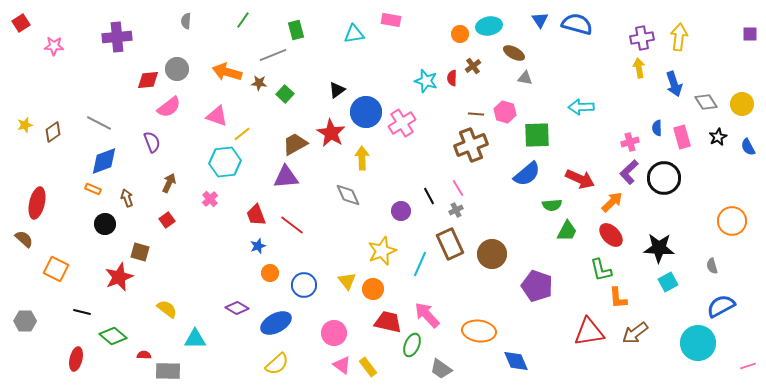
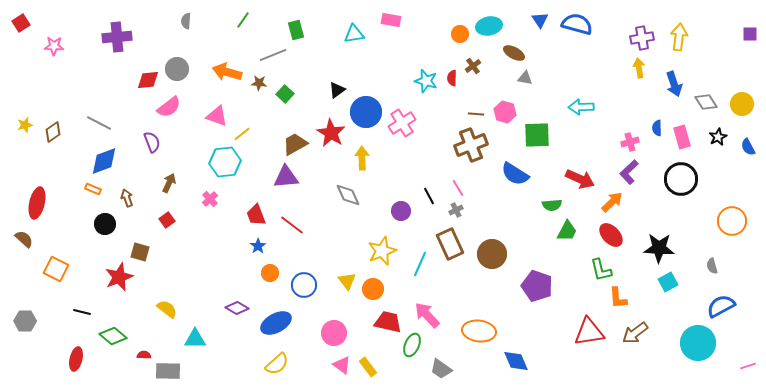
blue semicircle at (527, 174): moved 12 px left; rotated 72 degrees clockwise
black circle at (664, 178): moved 17 px right, 1 px down
blue star at (258, 246): rotated 14 degrees counterclockwise
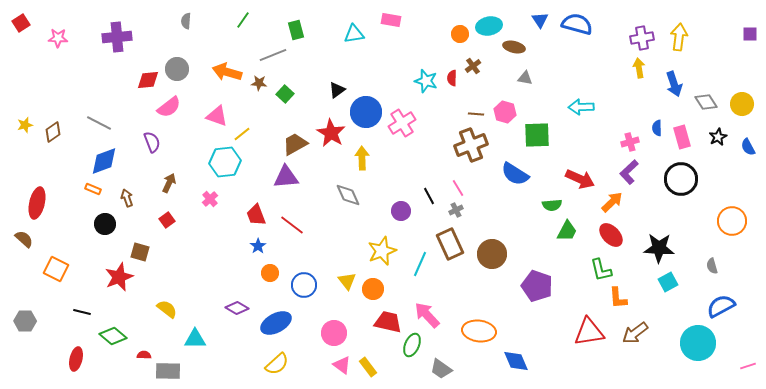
pink star at (54, 46): moved 4 px right, 8 px up
brown ellipse at (514, 53): moved 6 px up; rotated 15 degrees counterclockwise
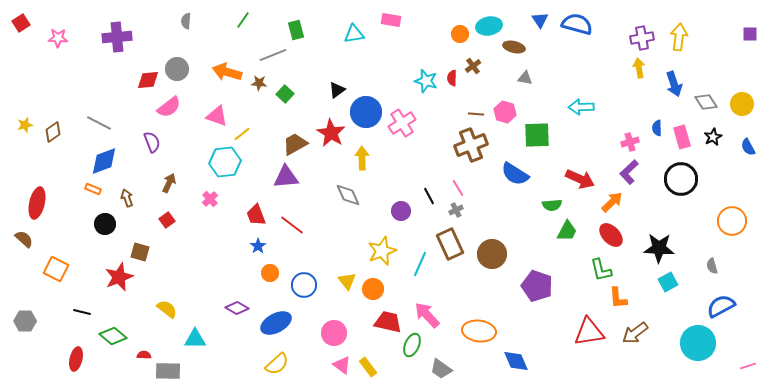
black star at (718, 137): moved 5 px left
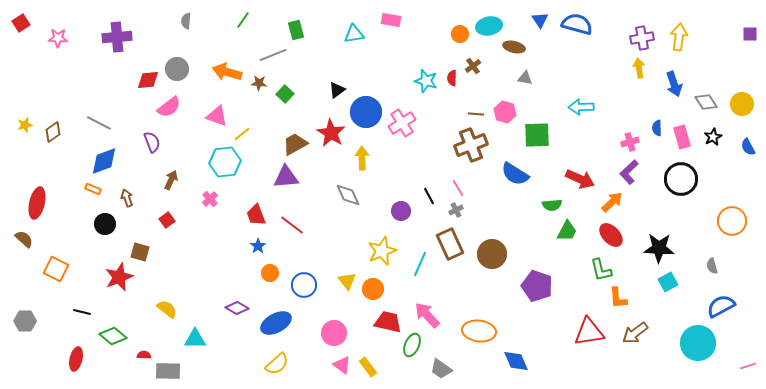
brown arrow at (169, 183): moved 2 px right, 3 px up
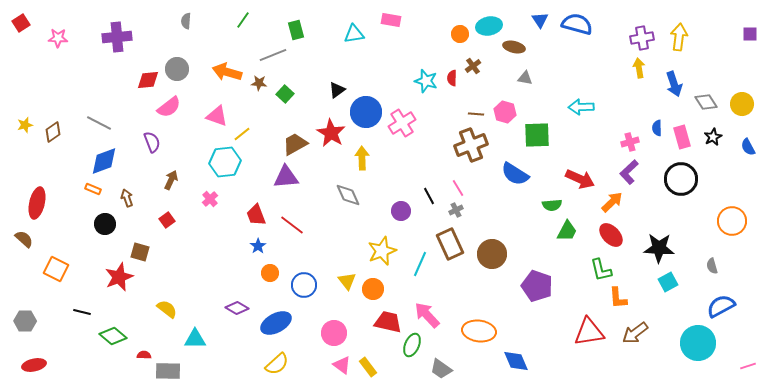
red ellipse at (76, 359): moved 42 px left, 6 px down; rotated 65 degrees clockwise
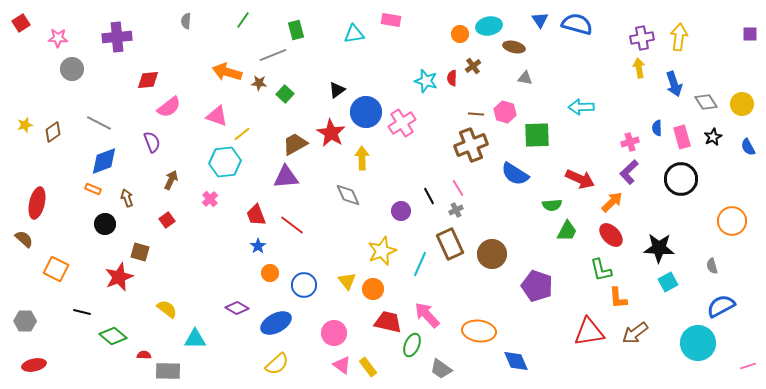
gray circle at (177, 69): moved 105 px left
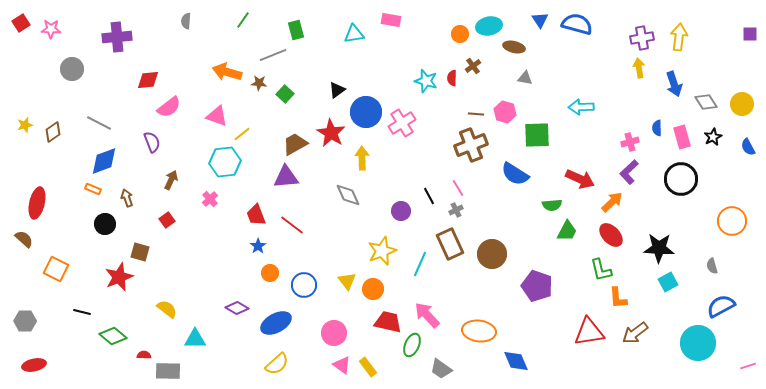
pink star at (58, 38): moved 7 px left, 9 px up
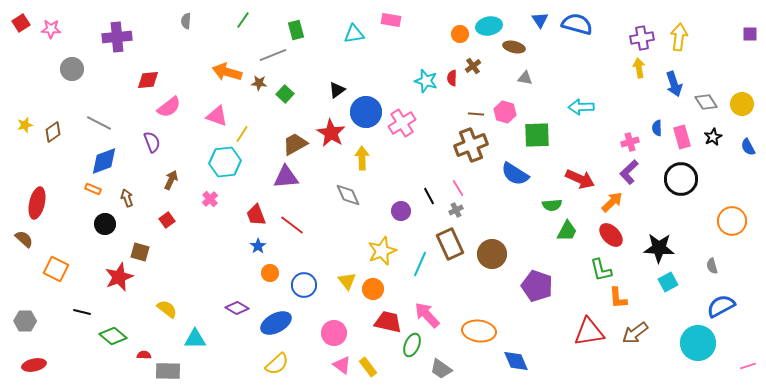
yellow line at (242, 134): rotated 18 degrees counterclockwise
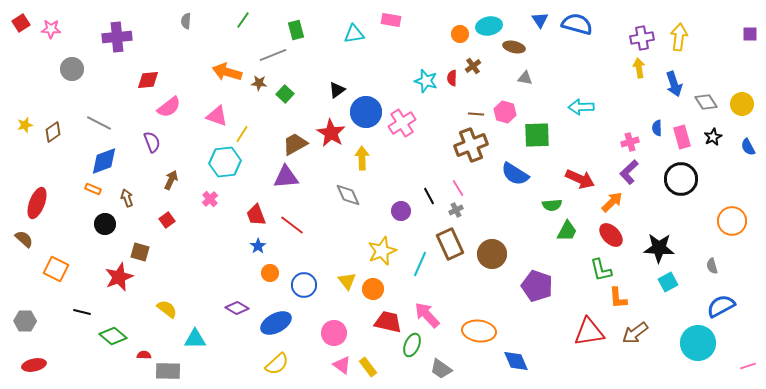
red ellipse at (37, 203): rotated 8 degrees clockwise
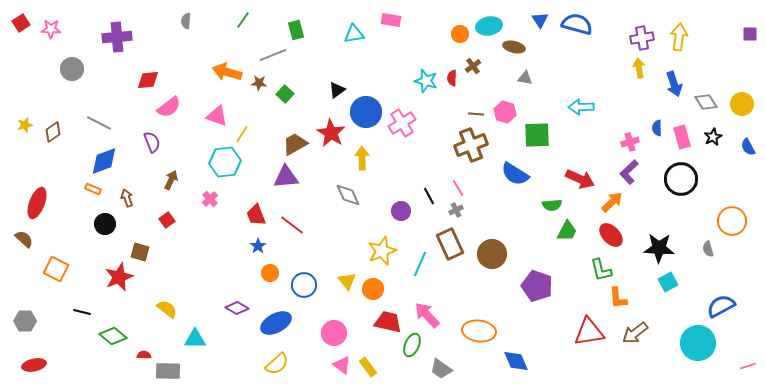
gray semicircle at (712, 266): moved 4 px left, 17 px up
